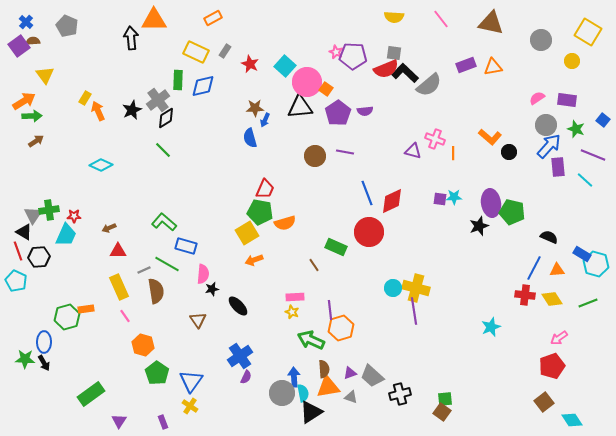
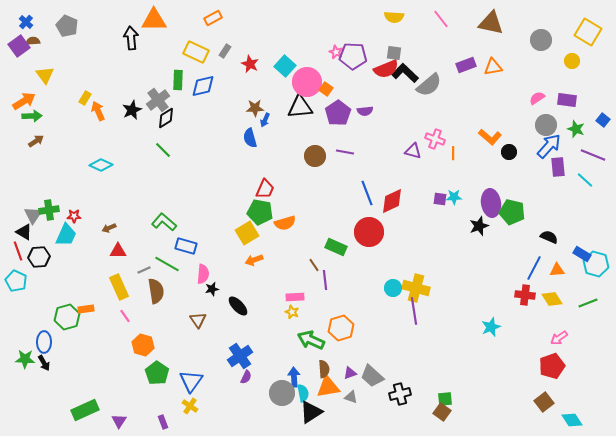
purple line at (330, 310): moved 5 px left, 30 px up
green rectangle at (91, 394): moved 6 px left, 16 px down; rotated 12 degrees clockwise
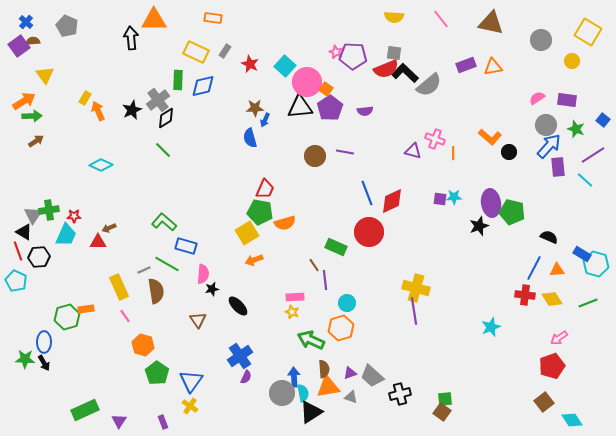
orange rectangle at (213, 18): rotated 36 degrees clockwise
purple pentagon at (338, 113): moved 8 px left, 5 px up
purple line at (593, 155): rotated 55 degrees counterclockwise
red triangle at (118, 251): moved 20 px left, 9 px up
cyan circle at (393, 288): moved 46 px left, 15 px down
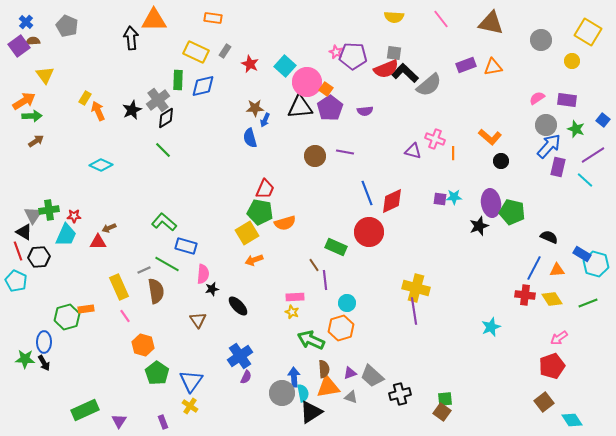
black circle at (509, 152): moved 8 px left, 9 px down
purple rectangle at (558, 167): rotated 18 degrees clockwise
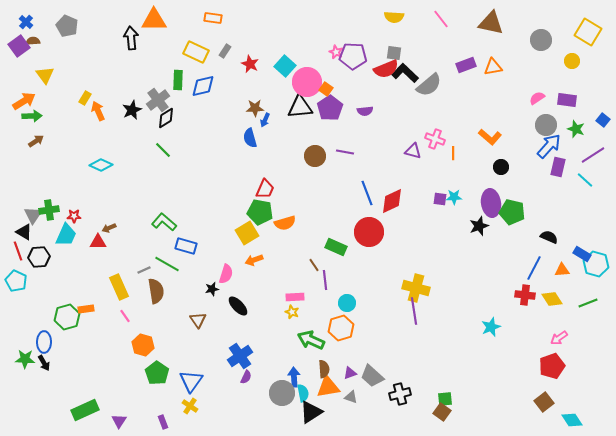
black circle at (501, 161): moved 6 px down
orange triangle at (557, 270): moved 5 px right
pink semicircle at (203, 274): moved 23 px right; rotated 12 degrees clockwise
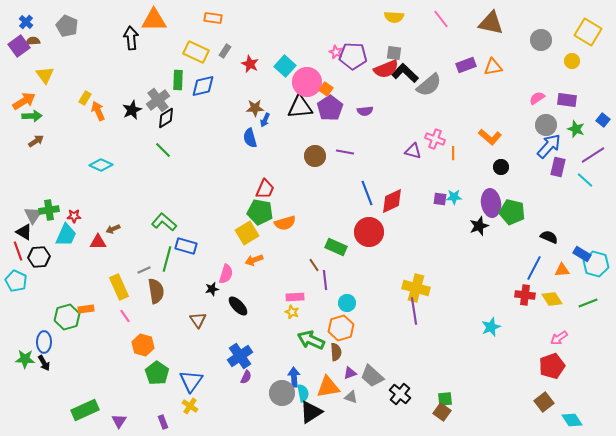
brown arrow at (109, 228): moved 4 px right, 1 px down
green line at (167, 264): moved 5 px up; rotated 75 degrees clockwise
brown semicircle at (324, 369): moved 12 px right, 17 px up
black cross at (400, 394): rotated 35 degrees counterclockwise
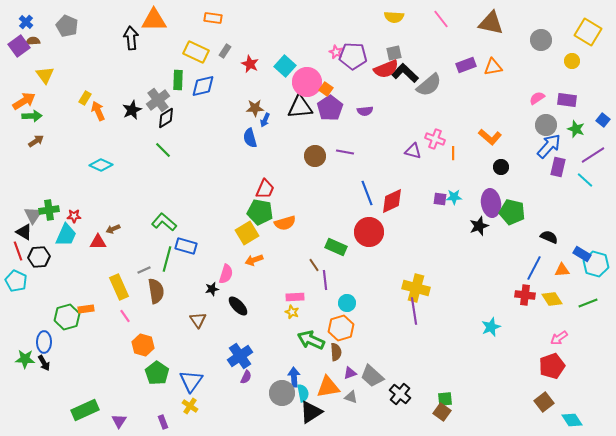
gray square at (394, 53): rotated 21 degrees counterclockwise
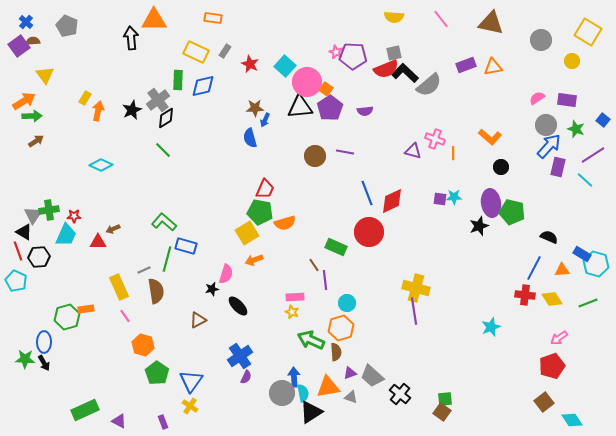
orange arrow at (98, 111): rotated 36 degrees clockwise
brown triangle at (198, 320): rotated 36 degrees clockwise
purple triangle at (119, 421): rotated 35 degrees counterclockwise
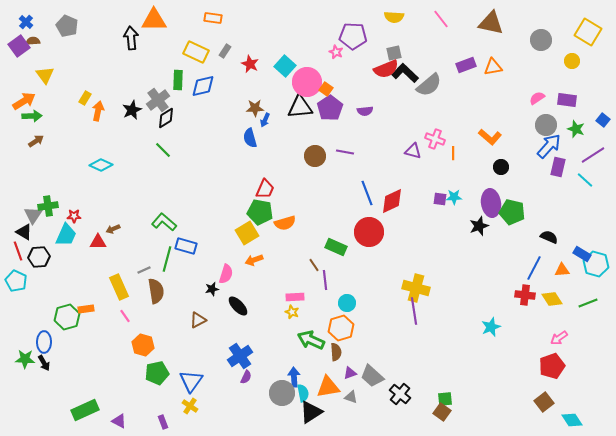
purple pentagon at (353, 56): moved 20 px up
green cross at (49, 210): moved 1 px left, 4 px up
green pentagon at (157, 373): rotated 25 degrees clockwise
